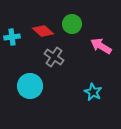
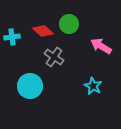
green circle: moved 3 px left
cyan star: moved 6 px up
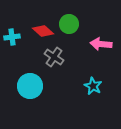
pink arrow: moved 2 px up; rotated 25 degrees counterclockwise
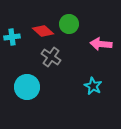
gray cross: moved 3 px left
cyan circle: moved 3 px left, 1 px down
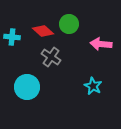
cyan cross: rotated 14 degrees clockwise
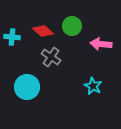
green circle: moved 3 px right, 2 px down
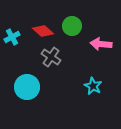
cyan cross: rotated 35 degrees counterclockwise
